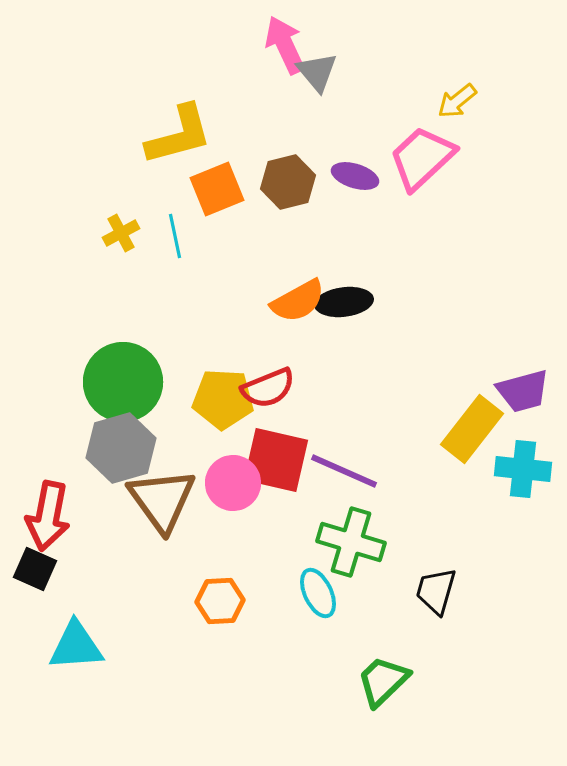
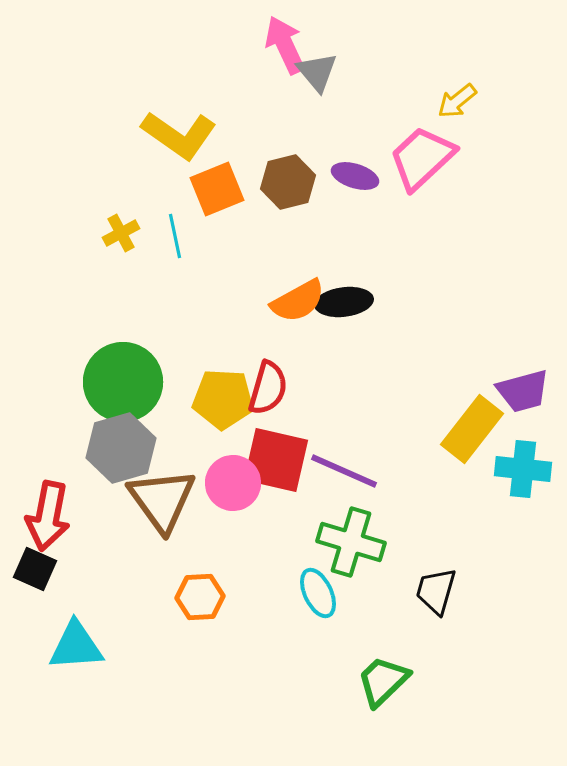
yellow L-shape: rotated 50 degrees clockwise
red semicircle: rotated 52 degrees counterclockwise
orange hexagon: moved 20 px left, 4 px up
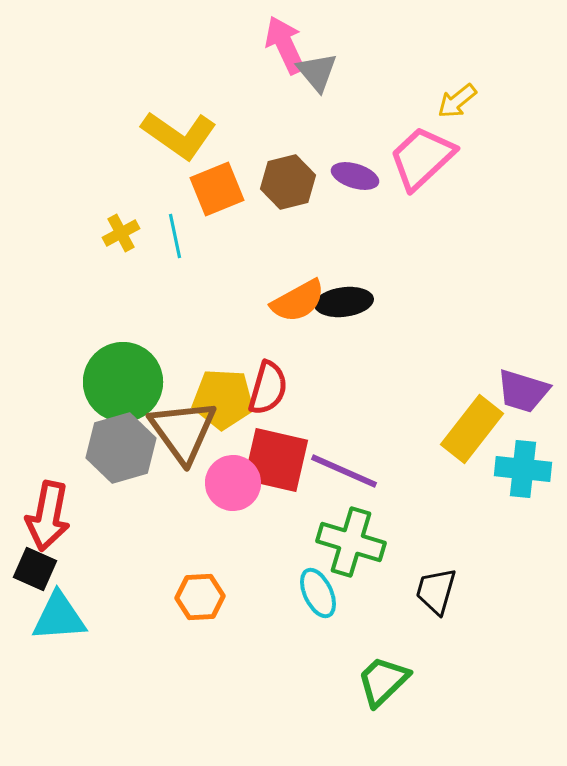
purple trapezoid: rotated 32 degrees clockwise
brown triangle: moved 21 px right, 69 px up
cyan triangle: moved 17 px left, 29 px up
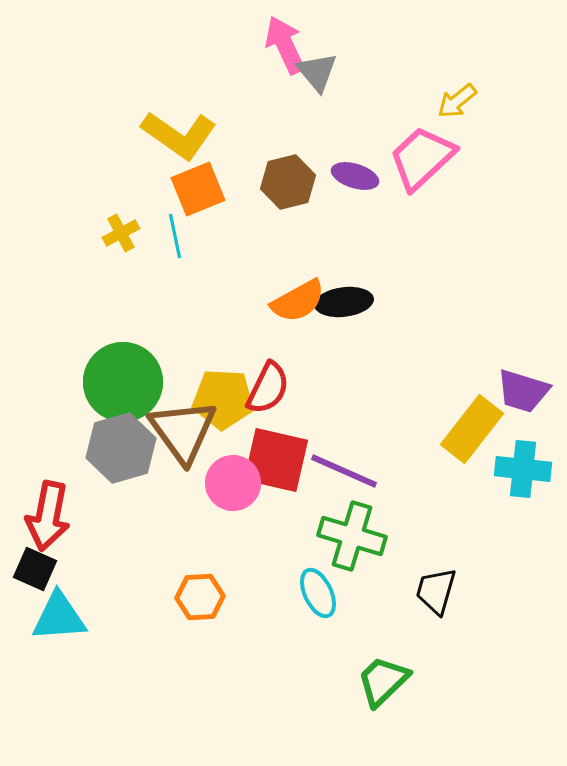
orange square: moved 19 px left
red semicircle: rotated 10 degrees clockwise
green cross: moved 1 px right, 6 px up
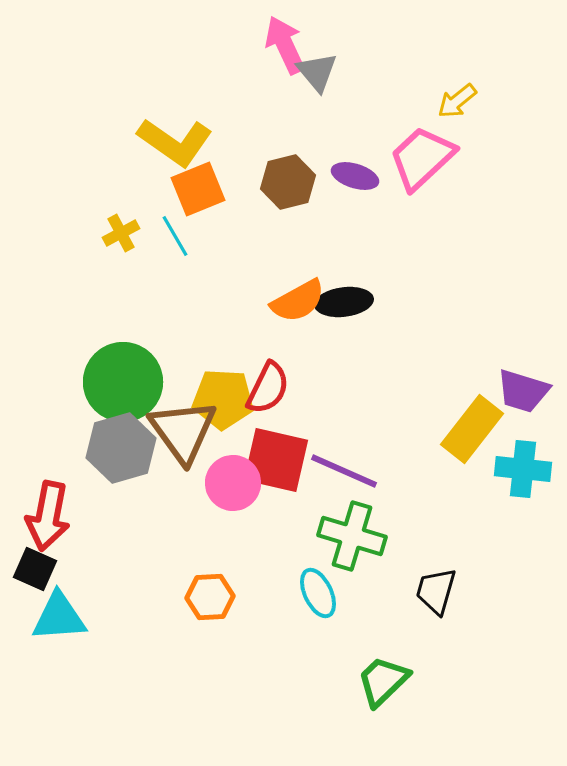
yellow L-shape: moved 4 px left, 7 px down
cyan line: rotated 18 degrees counterclockwise
orange hexagon: moved 10 px right
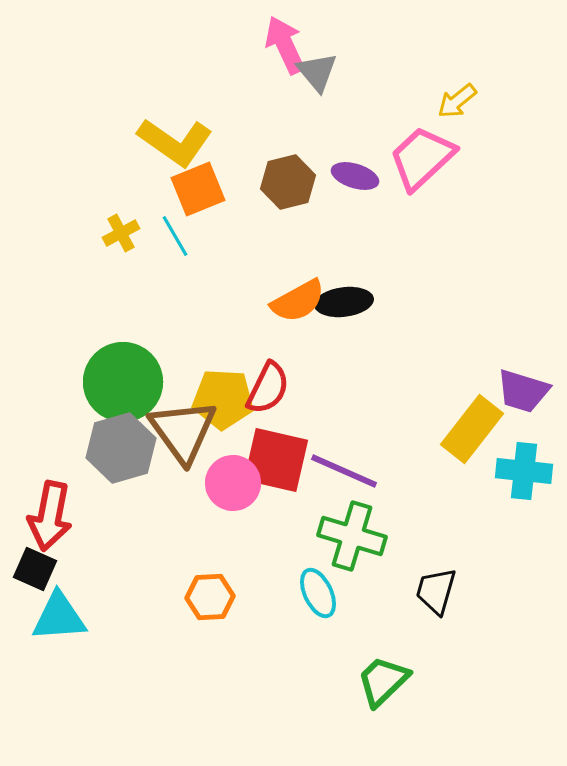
cyan cross: moved 1 px right, 2 px down
red arrow: moved 2 px right
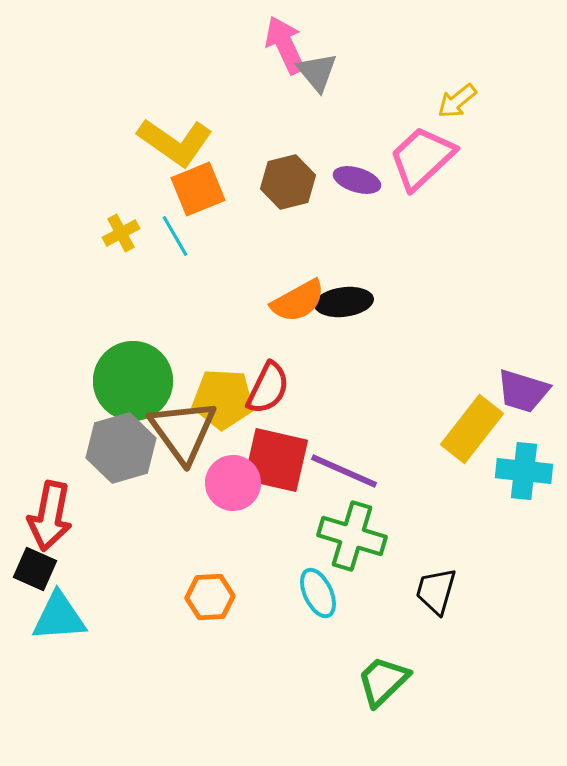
purple ellipse: moved 2 px right, 4 px down
green circle: moved 10 px right, 1 px up
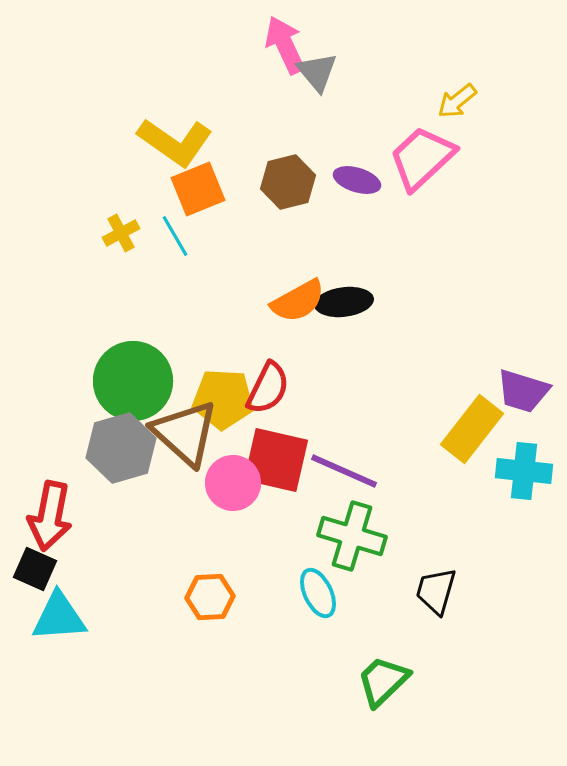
brown triangle: moved 2 px right, 2 px down; rotated 12 degrees counterclockwise
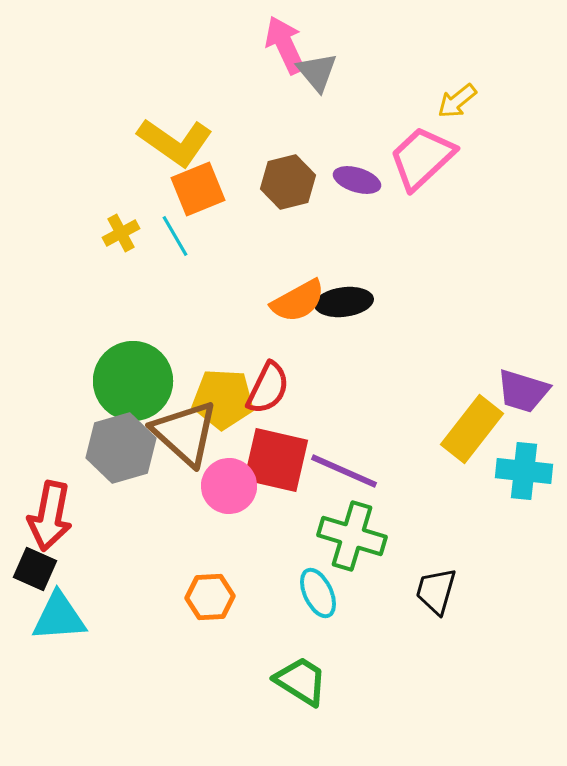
pink circle: moved 4 px left, 3 px down
green trapezoid: moved 82 px left; rotated 76 degrees clockwise
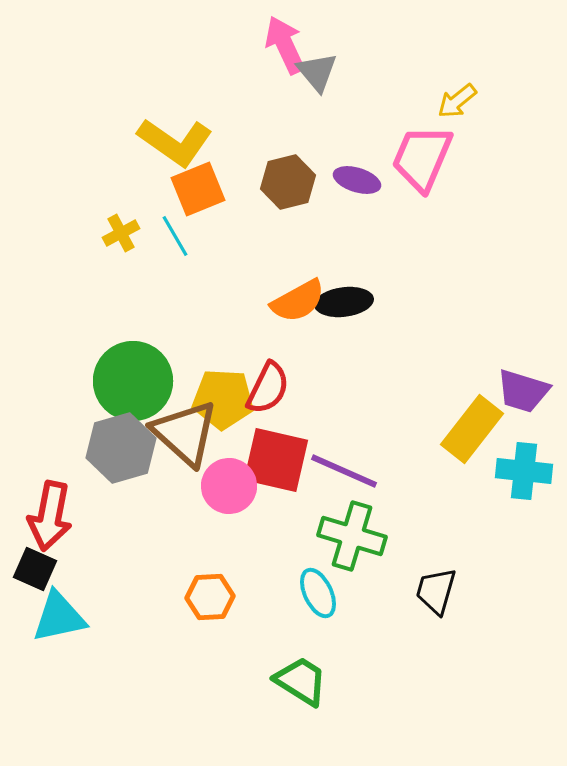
pink trapezoid: rotated 24 degrees counterclockwise
cyan triangle: rotated 8 degrees counterclockwise
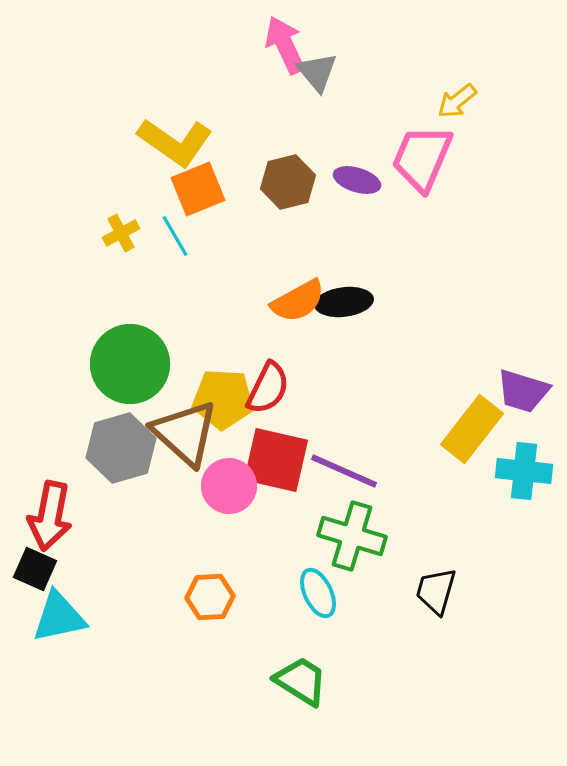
green circle: moved 3 px left, 17 px up
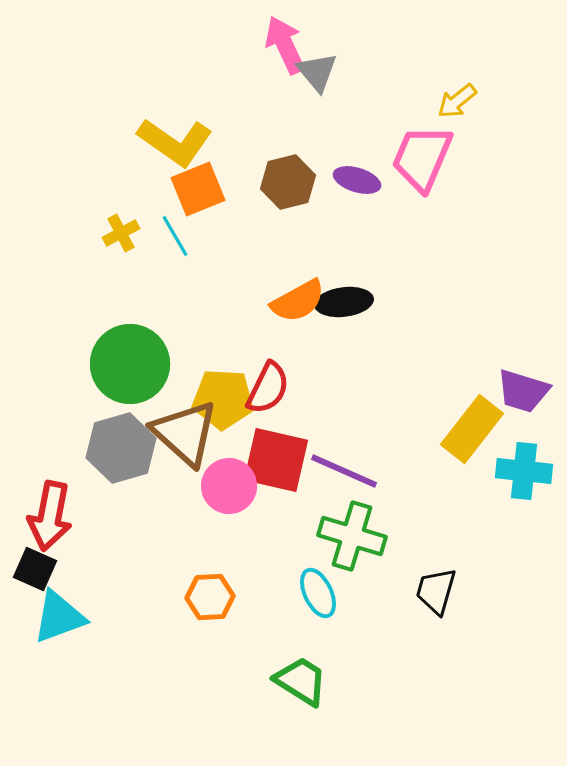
cyan triangle: rotated 8 degrees counterclockwise
